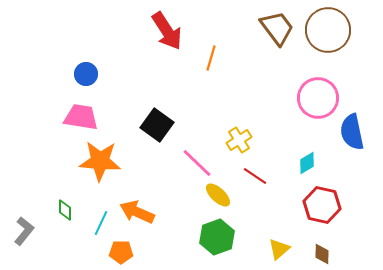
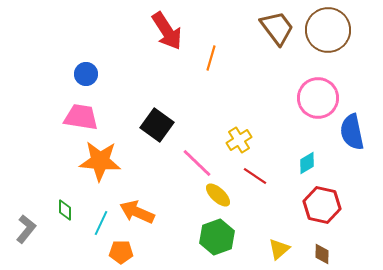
gray L-shape: moved 2 px right, 2 px up
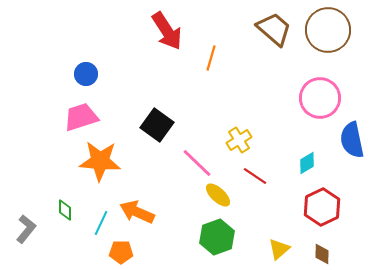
brown trapezoid: moved 3 px left, 1 px down; rotated 12 degrees counterclockwise
pink circle: moved 2 px right
pink trapezoid: rotated 27 degrees counterclockwise
blue semicircle: moved 8 px down
red hexagon: moved 2 px down; rotated 21 degrees clockwise
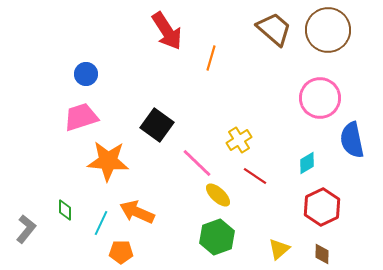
orange star: moved 8 px right
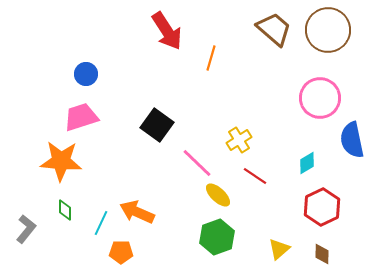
orange star: moved 47 px left
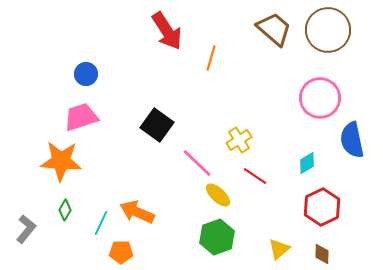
green diamond: rotated 30 degrees clockwise
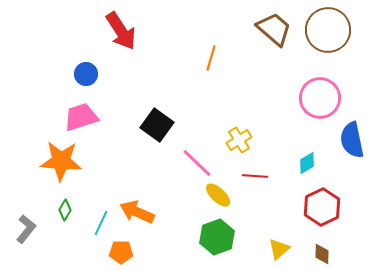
red arrow: moved 46 px left
red line: rotated 30 degrees counterclockwise
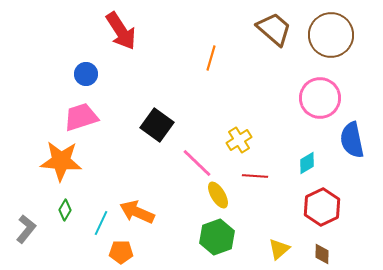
brown circle: moved 3 px right, 5 px down
yellow ellipse: rotated 16 degrees clockwise
